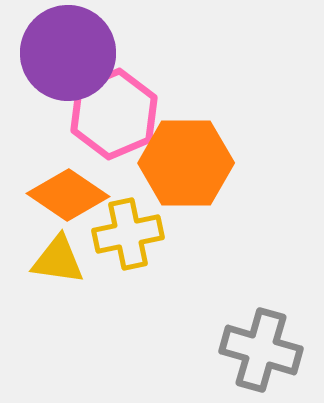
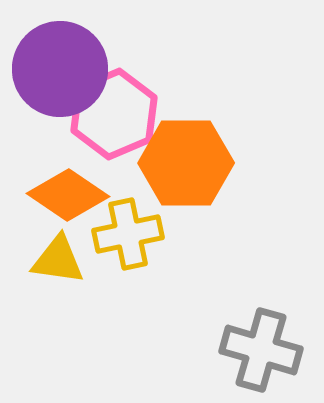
purple circle: moved 8 px left, 16 px down
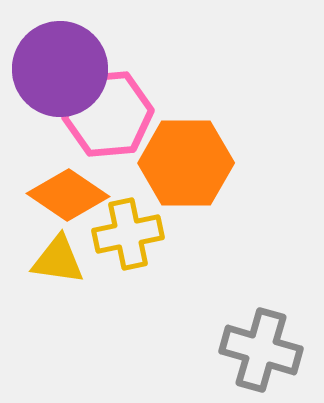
pink hexagon: moved 6 px left; rotated 18 degrees clockwise
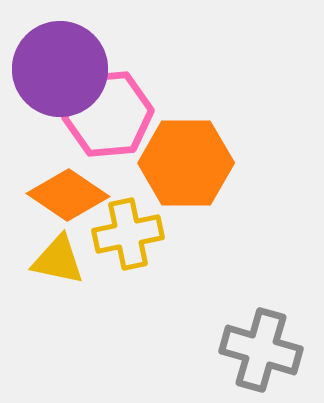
yellow triangle: rotated 4 degrees clockwise
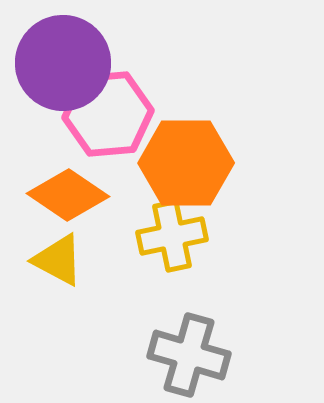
purple circle: moved 3 px right, 6 px up
yellow cross: moved 44 px right, 2 px down
yellow triangle: rotated 16 degrees clockwise
gray cross: moved 72 px left, 5 px down
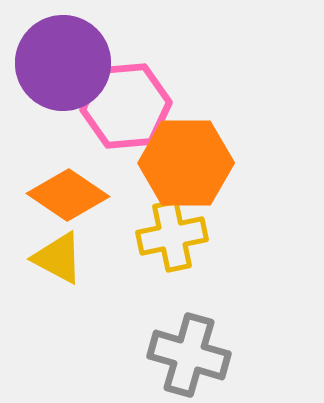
pink hexagon: moved 18 px right, 8 px up
yellow triangle: moved 2 px up
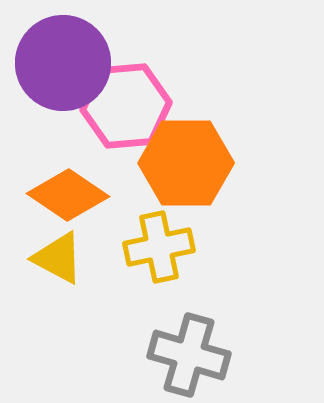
yellow cross: moved 13 px left, 11 px down
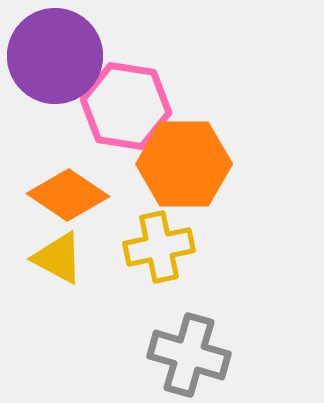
purple circle: moved 8 px left, 7 px up
pink hexagon: rotated 14 degrees clockwise
orange hexagon: moved 2 px left, 1 px down
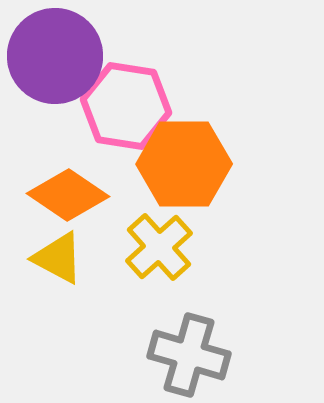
yellow cross: rotated 30 degrees counterclockwise
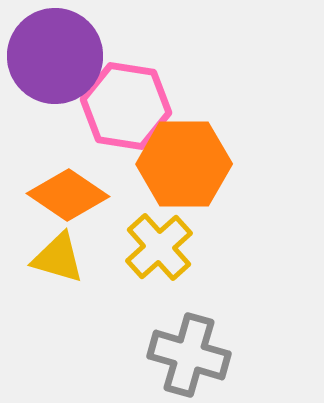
yellow triangle: rotated 12 degrees counterclockwise
